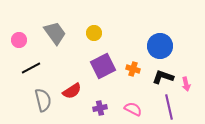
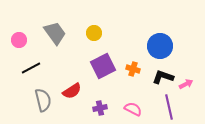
pink arrow: rotated 104 degrees counterclockwise
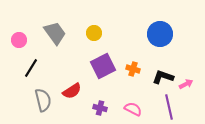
blue circle: moved 12 px up
black line: rotated 30 degrees counterclockwise
purple cross: rotated 24 degrees clockwise
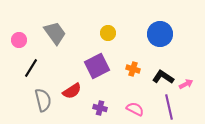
yellow circle: moved 14 px right
purple square: moved 6 px left
black L-shape: rotated 15 degrees clockwise
pink semicircle: moved 2 px right
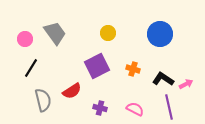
pink circle: moved 6 px right, 1 px up
black L-shape: moved 2 px down
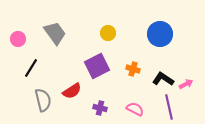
pink circle: moved 7 px left
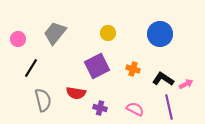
gray trapezoid: rotated 105 degrees counterclockwise
red semicircle: moved 4 px right, 2 px down; rotated 42 degrees clockwise
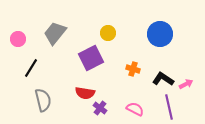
purple square: moved 6 px left, 8 px up
red semicircle: moved 9 px right
purple cross: rotated 24 degrees clockwise
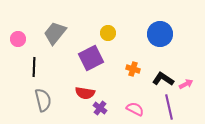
black line: moved 3 px right, 1 px up; rotated 30 degrees counterclockwise
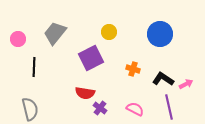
yellow circle: moved 1 px right, 1 px up
gray semicircle: moved 13 px left, 9 px down
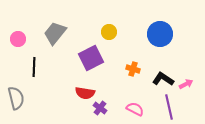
gray semicircle: moved 14 px left, 11 px up
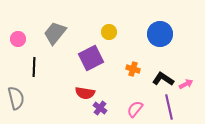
pink semicircle: rotated 78 degrees counterclockwise
